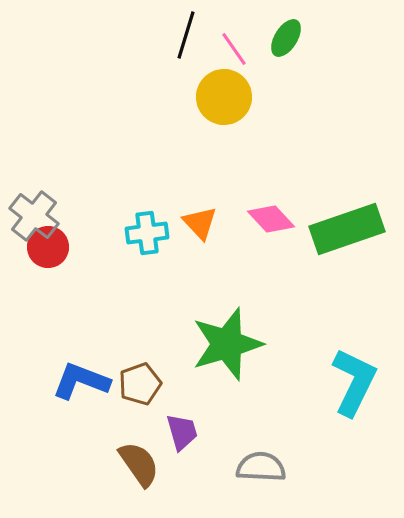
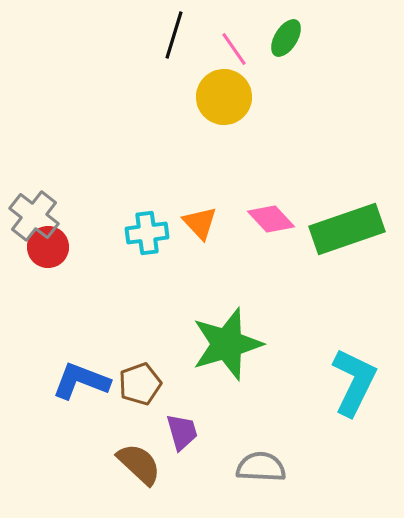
black line: moved 12 px left
brown semicircle: rotated 12 degrees counterclockwise
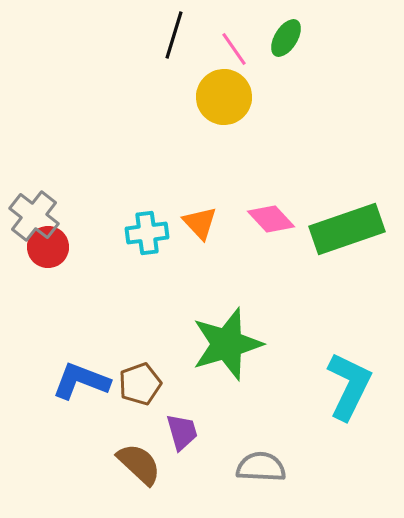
cyan L-shape: moved 5 px left, 4 px down
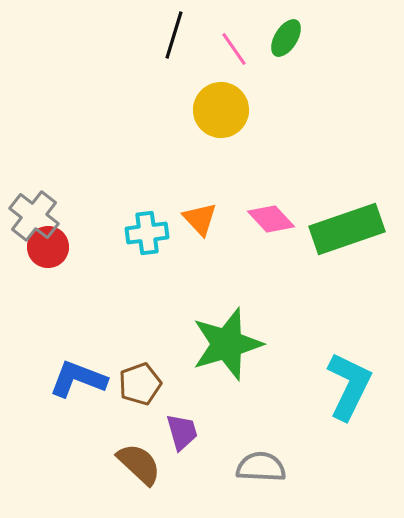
yellow circle: moved 3 px left, 13 px down
orange triangle: moved 4 px up
blue L-shape: moved 3 px left, 2 px up
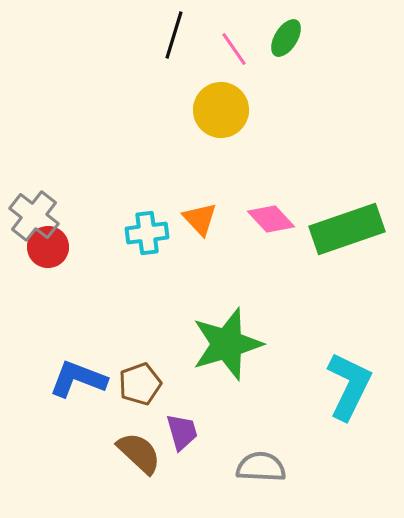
brown semicircle: moved 11 px up
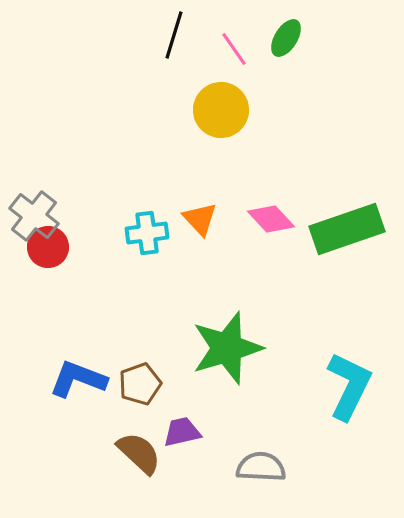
green star: moved 4 px down
purple trapezoid: rotated 87 degrees counterclockwise
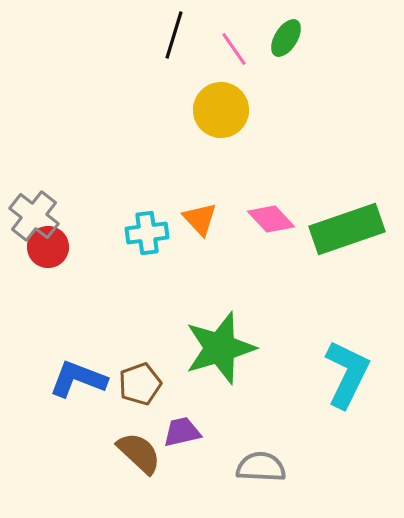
green star: moved 7 px left
cyan L-shape: moved 2 px left, 12 px up
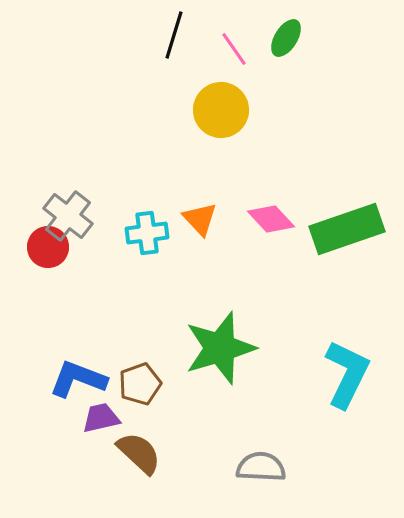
gray cross: moved 34 px right
purple trapezoid: moved 81 px left, 14 px up
